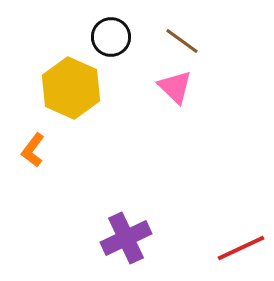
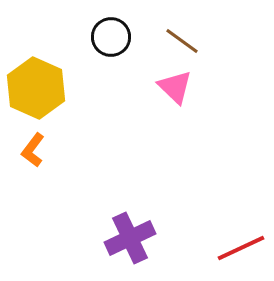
yellow hexagon: moved 35 px left
purple cross: moved 4 px right
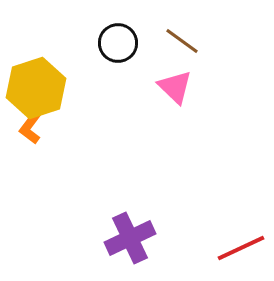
black circle: moved 7 px right, 6 px down
yellow hexagon: rotated 18 degrees clockwise
orange L-shape: moved 2 px left, 23 px up
